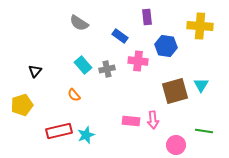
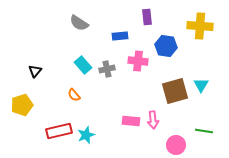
blue rectangle: rotated 42 degrees counterclockwise
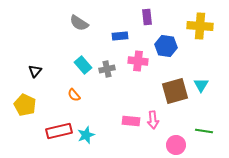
yellow pentagon: moved 3 px right; rotated 30 degrees counterclockwise
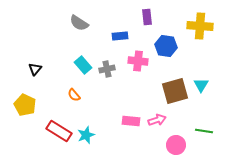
black triangle: moved 2 px up
pink arrow: moved 4 px right; rotated 102 degrees counterclockwise
red rectangle: rotated 45 degrees clockwise
